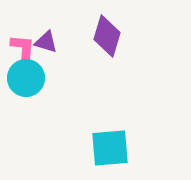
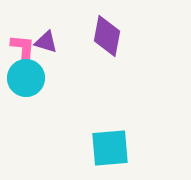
purple diamond: rotated 6 degrees counterclockwise
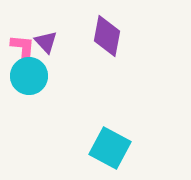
purple triangle: rotated 30 degrees clockwise
cyan circle: moved 3 px right, 2 px up
cyan square: rotated 33 degrees clockwise
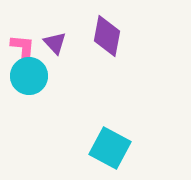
purple triangle: moved 9 px right, 1 px down
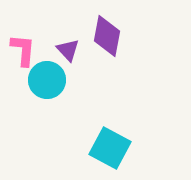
purple triangle: moved 13 px right, 7 px down
cyan circle: moved 18 px right, 4 px down
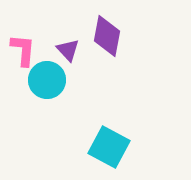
cyan square: moved 1 px left, 1 px up
